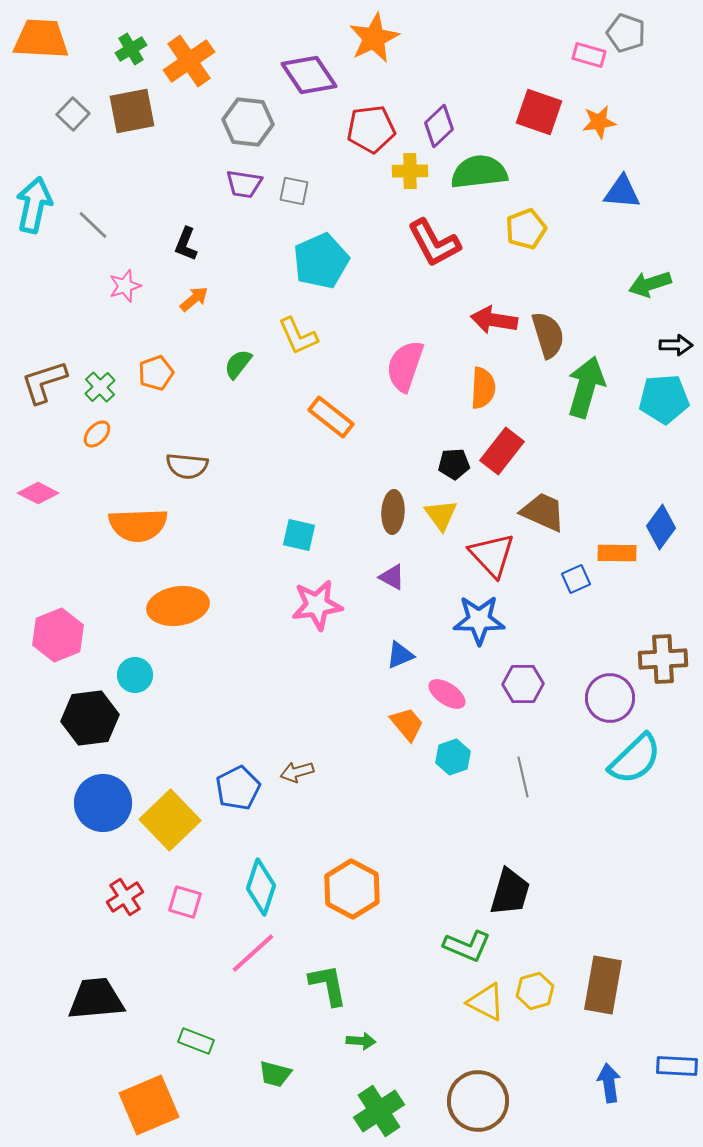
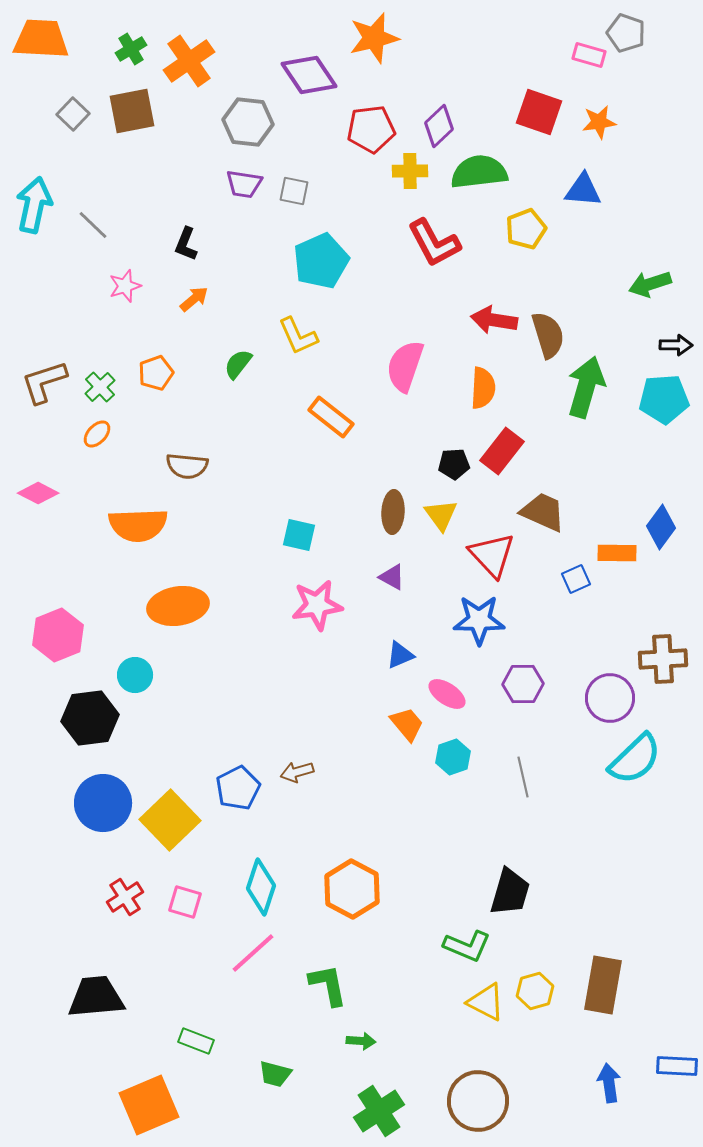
orange star at (374, 38): rotated 12 degrees clockwise
blue triangle at (622, 192): moved 39 px left, 2 px up
black trapezoid at (96, 999): moved 2 px up
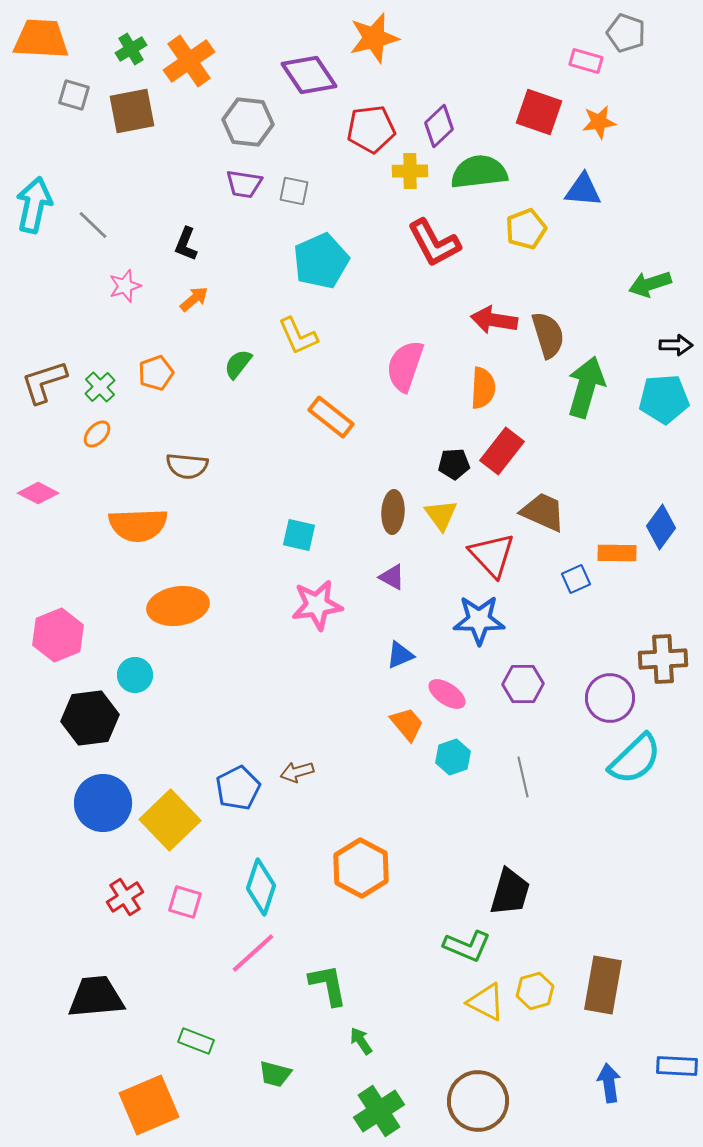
pink rectangle at (589, 55): moved 3 px left, 6 px down
gray square at (73, 114): moved 1 px right, 19 px up; rotated 28 degrees counterclockwise
orange hexagon at (352, 889): moved 9 px right, 21 px up
green arrow at (361, 1041): rotated 128 degrees counterclockwise
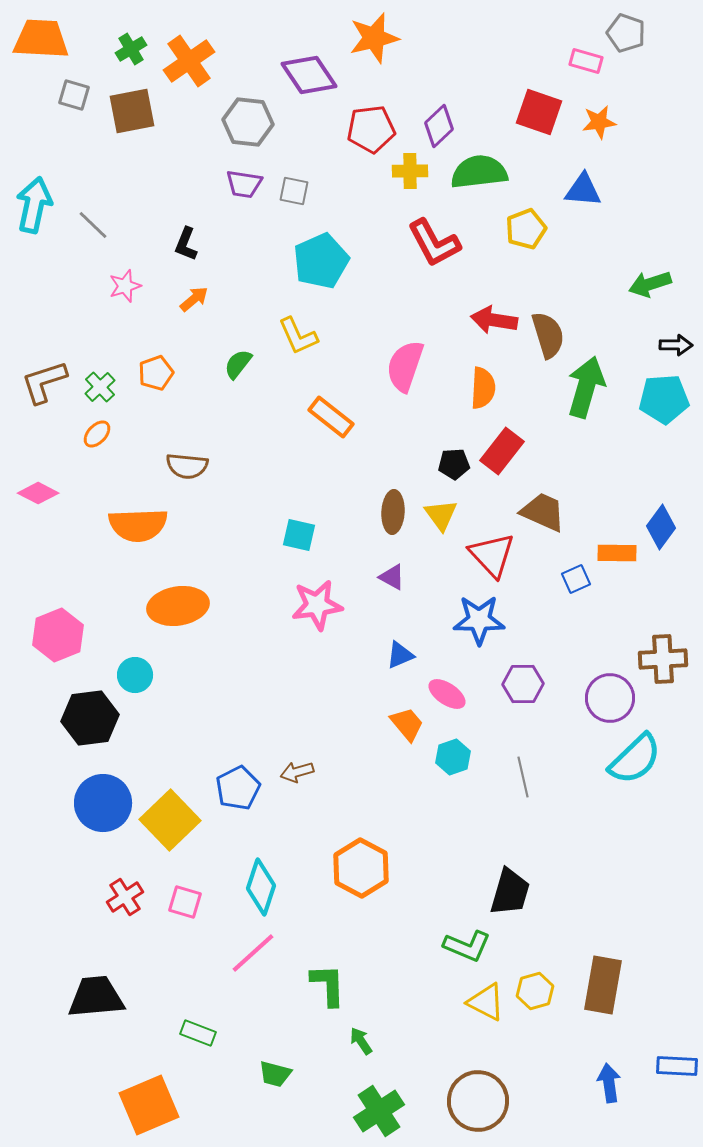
green L-shape at (328, 985): rotated 9 degrees clockwise
green rectangle at (196, 1041): moved 2 px right, 8 px up
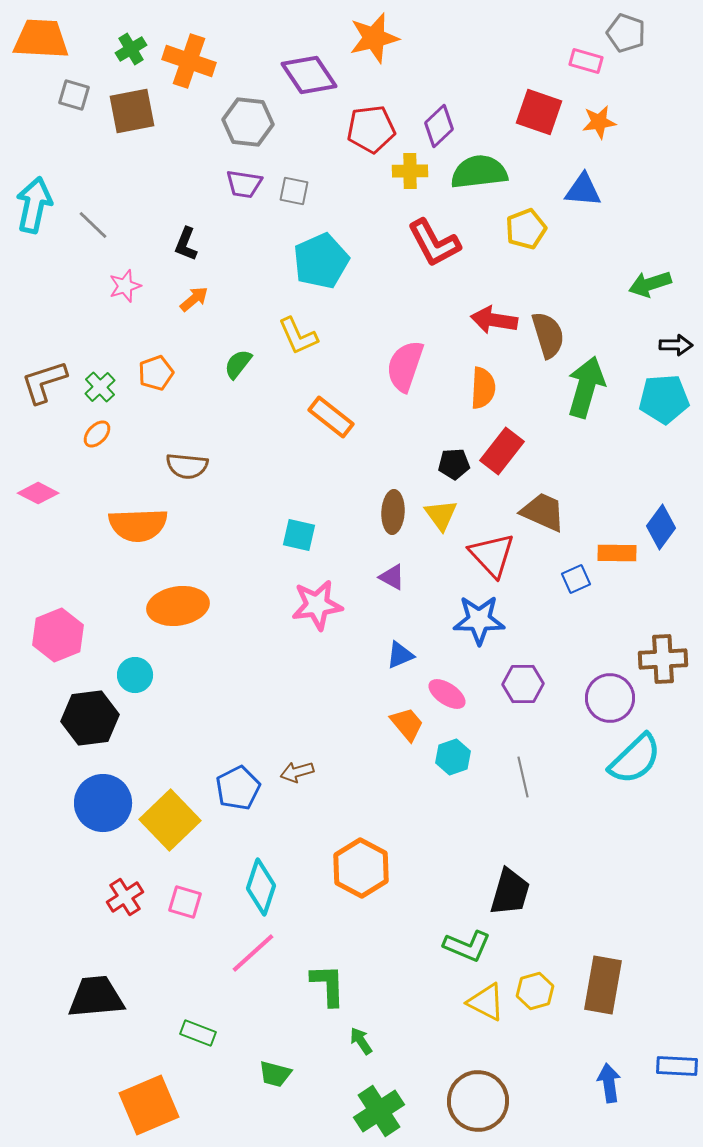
orange cross at (189, 61): rotated 36 degrees counterclockwise
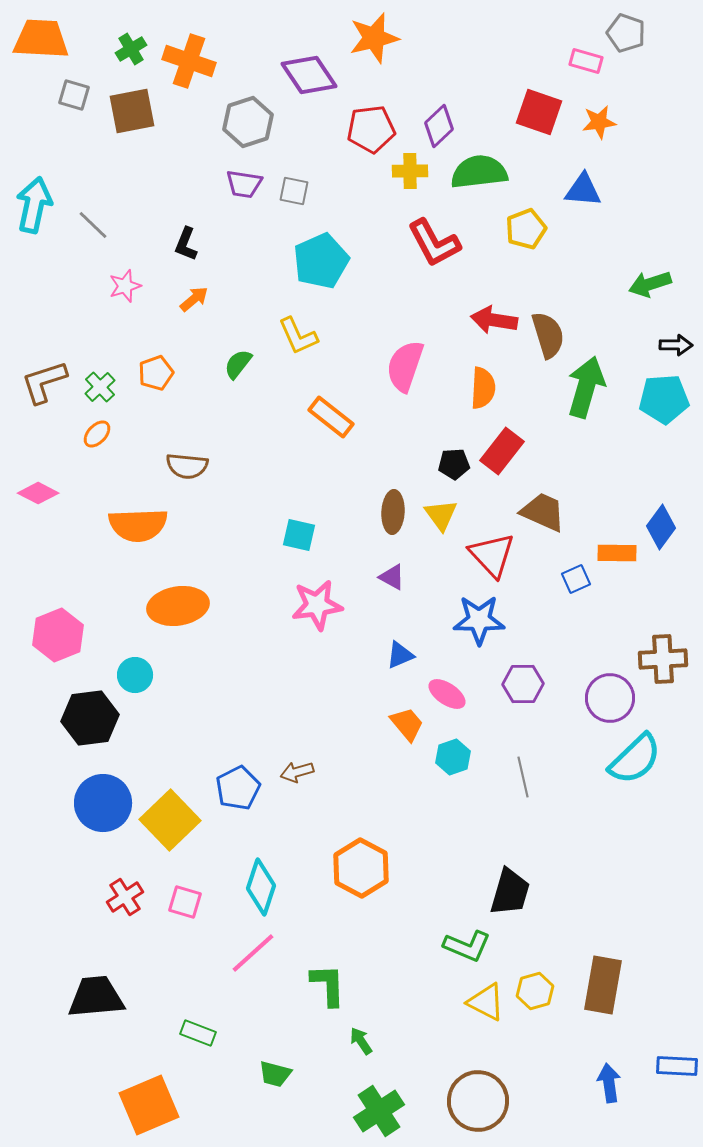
gray hexagon at (248, 122): rotated 24 degrees counterclockwise
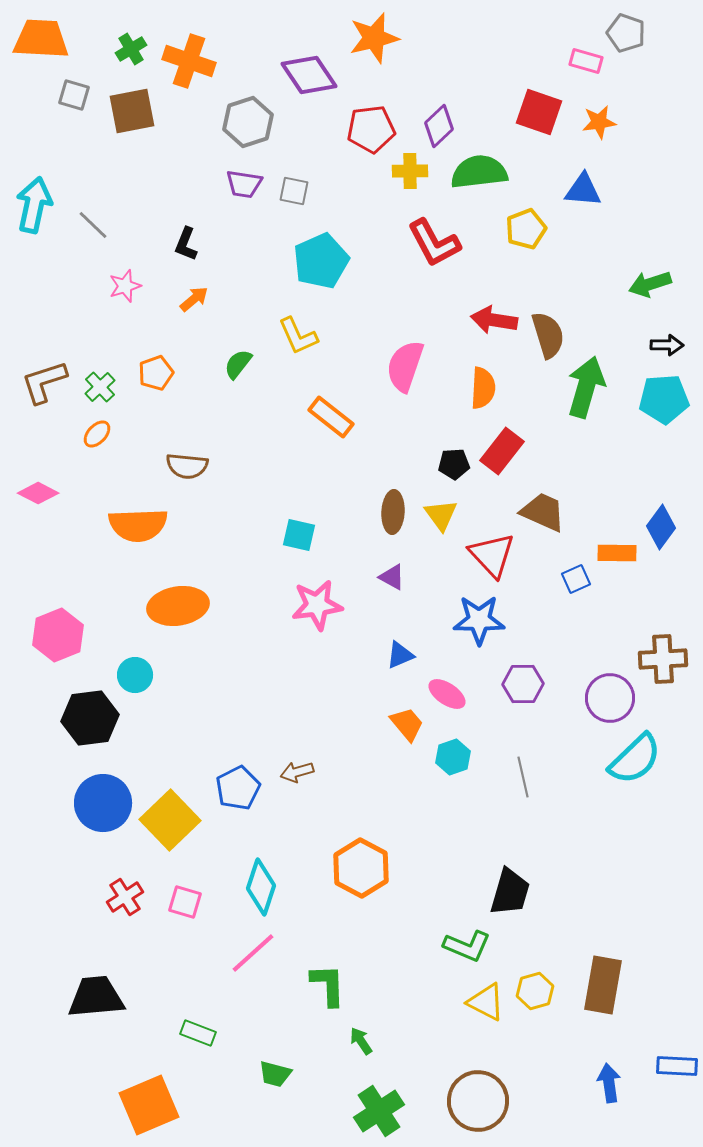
black arrow at (676, 345): moved 9 px left
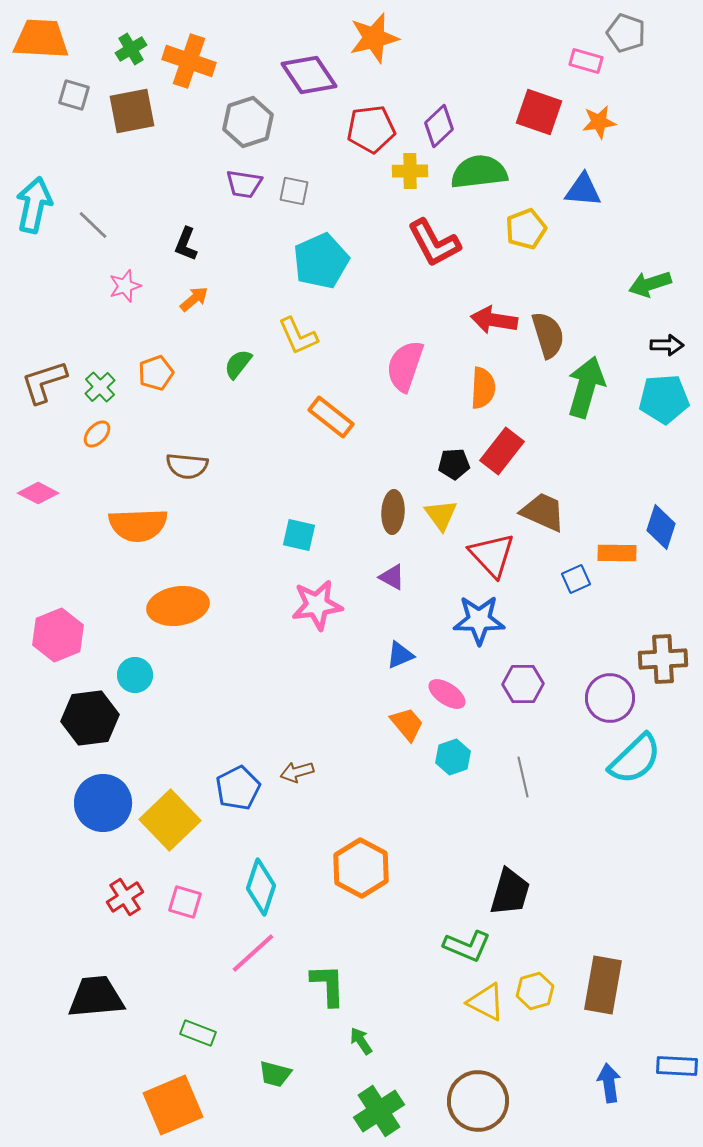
blue diamond at (661, 527): rotated 18 degrees counterclockwise
orange square at (149, 1105): moved 24 px right
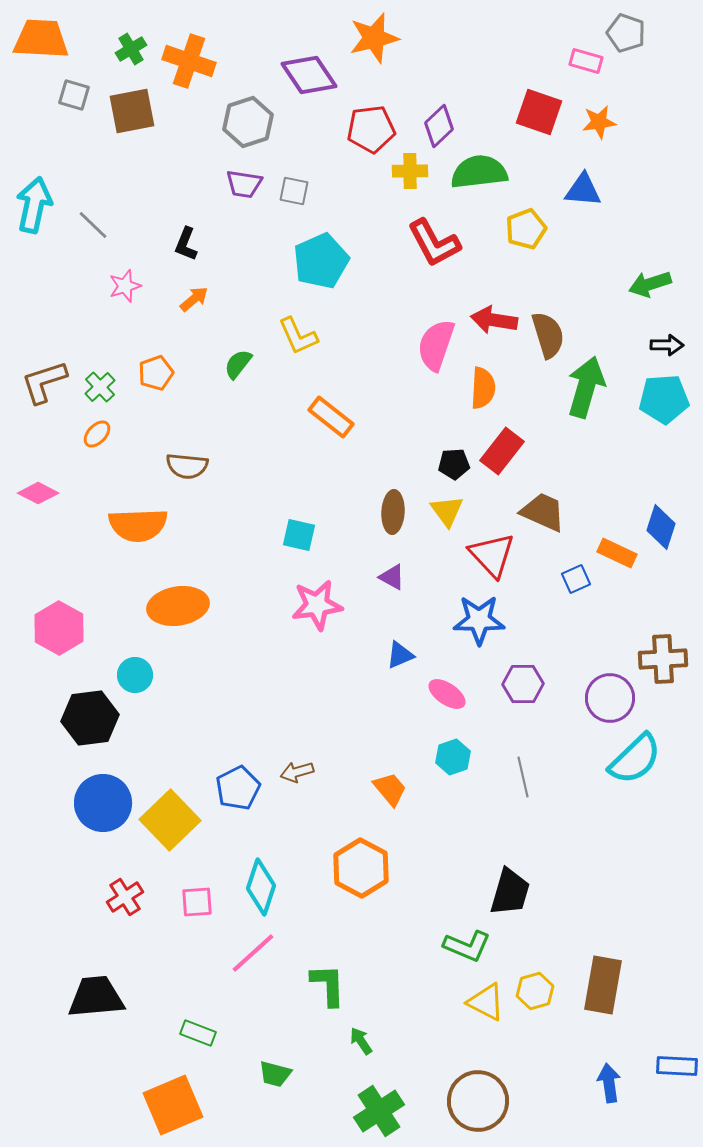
pink semicircle at (405, 366): moved 31 px right, 21 px up
yellow triangle at (441, 515): moved 6 px right, 4 px up
orange rectangle at (617, 553): rotated 24 degrees clockwise
pink hexagon at (58, 635): moved 1 px right, 7 px up; rotated 9 degrees counterclockwise
orange trapezoid at (407, 724): moved 17 px left, 65 px down
pink square at (185, 902): moved 12 px right; rotated 20 degrees counterclockwise
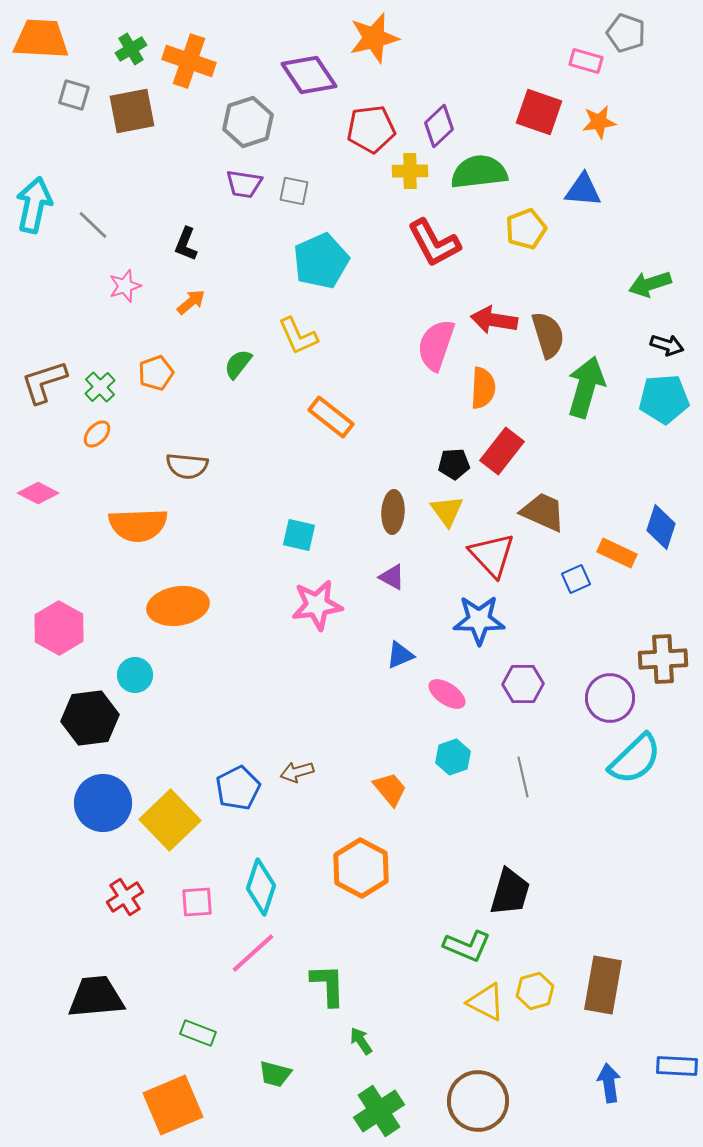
orange arrow at (194, 299): moved 3 px left, 3 px down
black arrow at (667, 345): rotated 16 degrees clockwise
